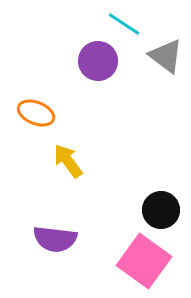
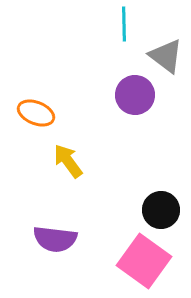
cyan line: rotated 56 degrees clockwise
purple circle: moved 37 px right, 34 px down
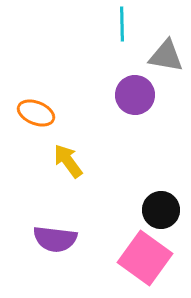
cyan line: moved 2 px left
gray triangle: rotated 27 degrees counterclockwise
pink square: moved 1 px right, 3 px up
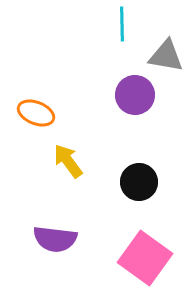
black circle: moved 22 px left, 28 px up
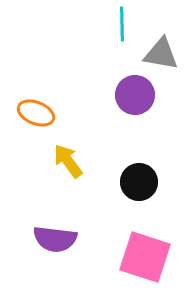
gray triangle: moved 5 px left, 2 px up
pink square: moved 1 px up; rotated 18 degrees counterclockwise
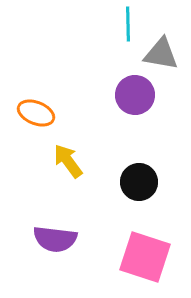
cyan line: moved 6 px right
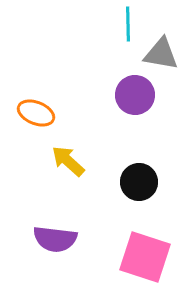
yellow arrow: rotated 12 degrees counterclockwise
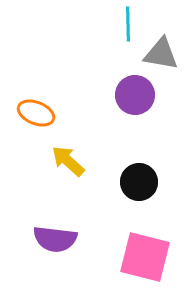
pink square: rotated 4 degrees counterclockwise
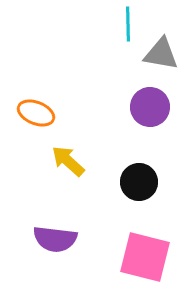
purple circle: moved 15 px right, 12 px down
